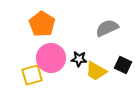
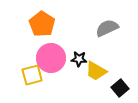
black square: moved 3 px left, 23 px down; rotated 24 degrees clockwise
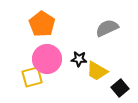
pink circle: moved 4 px left, 1 px down
yellow trapezoid: moved 1 px right
yellow square: moved 2 px down
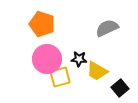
orange pentagon: rotated 15 degrees counterclockwise
yellow square: moved 28 px right
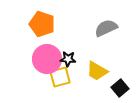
gray semicircle: moved 1 px left
black star: moved 11 px left
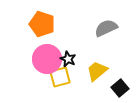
black star: rotated 21 degrees clockwise
yellow trapezoid: rotated 110 degrees clockwise
